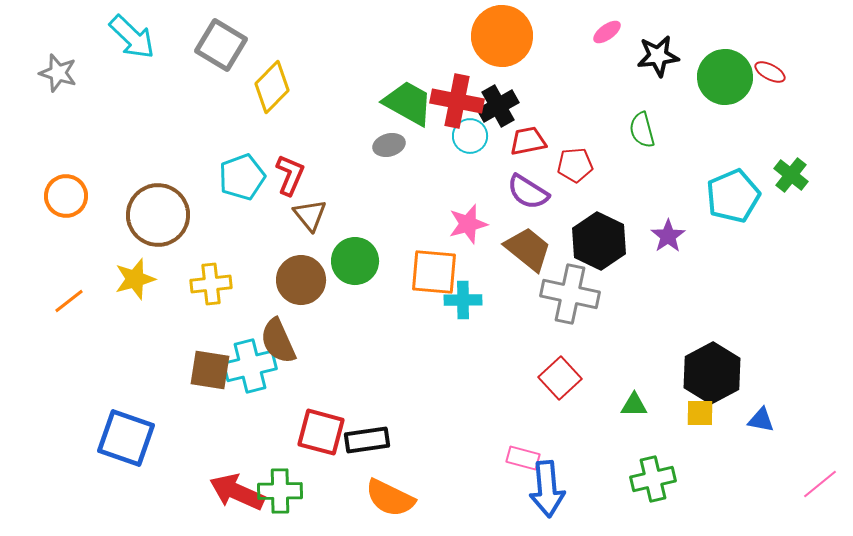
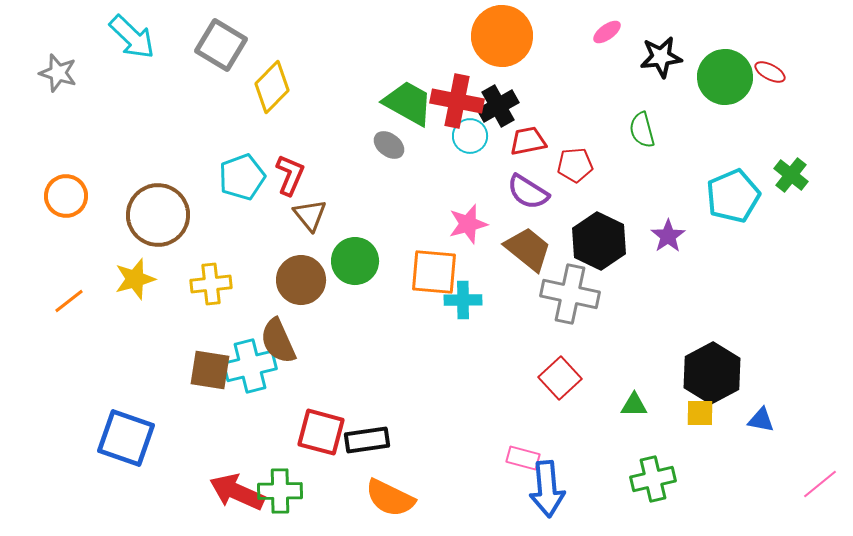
black star at (658, 56): moved 3 px right, 1 px down
gray ellipse at (389, 145): rotated 52 degrees clockwise
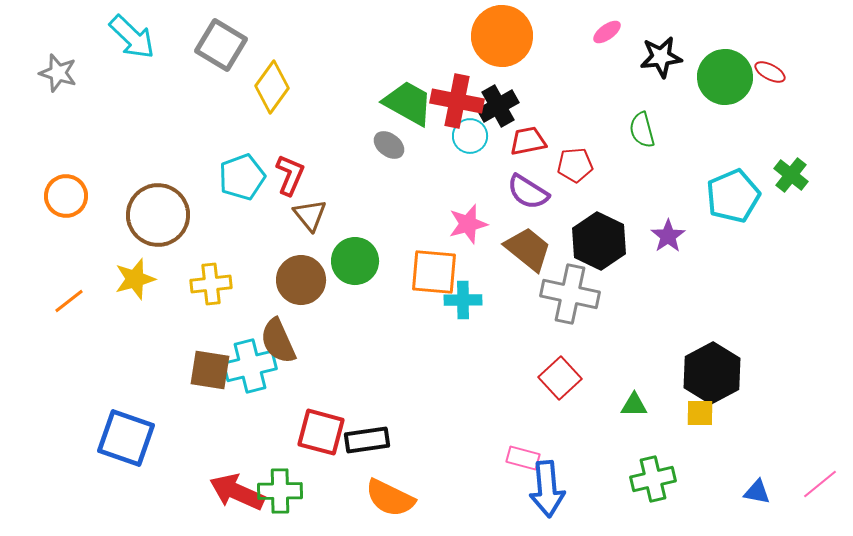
yellow diamond at (272, 87): rotated 9 degrees counterclockwise
blue triangle at (761, 420): moved 4 px left, 72 px down
